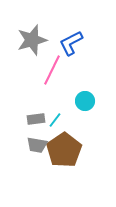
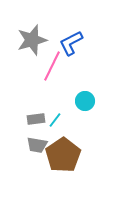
pink line: moved 4 px up
brown pentagon: moved 1 px left, 5 px down
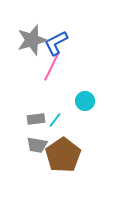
blue L-shape: moved 15 px left
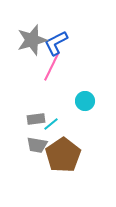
cyan line: moved 4 px left, 4 px down; rotated 14 degrees clockwise
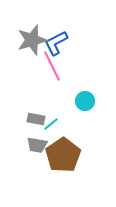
pink line: rotated 52 degrees counterclockwise
gray rectangle: rotated 18 degrees clockwise
